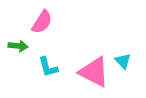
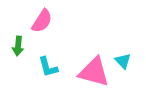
pink semicircle: moved 1 px up
green arrow: rotated 90 degrees clockwise
pink triangle: rotated 12 degrees counterclockwise
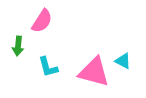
cyan triangle: rotated 18 degrees counterclockwise
